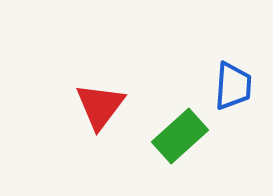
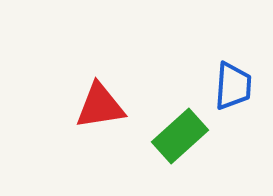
red triangle: rotated 44 degrees clockwise
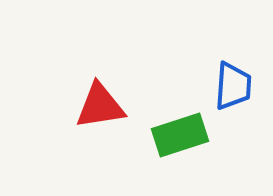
green rectangle: moved 1 px up; rotated 24 degrees clockwise
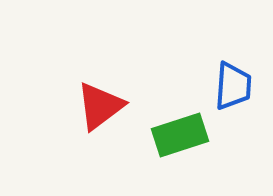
red triangle: rotated 28 degrees counterclockwise
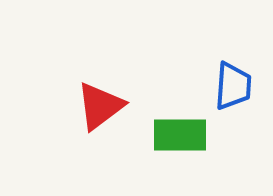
green rectangle: rotated 18 degrees clockwise
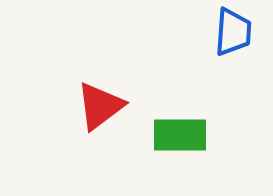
blue trapezoid: moved 54 px up
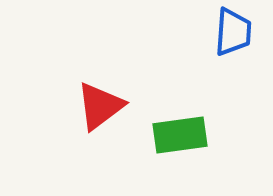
green rectangle: rotated 8 degrees counterclockwise
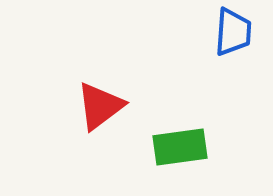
green rectangle: moved 12 px down
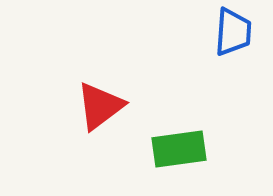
green rectangle: moved 1 px left, 2 px down
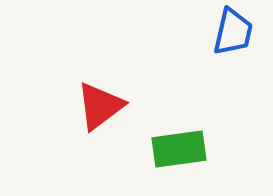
blue trapezoid: rotated 9 degrees clockwise
